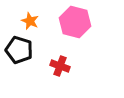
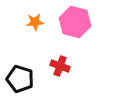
orange star: moved 5 px right, 1 px down; rotated 30 degrees counterclockwise
black pentagon: moved 1 px right, 29 px down
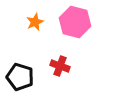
orange star: rotated 18 degrees counterclockwise
black pentagon: moved 2 px up
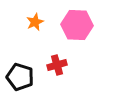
pink hexagon: moved 2 px right, 3 px down; rotated 12 degrees counterclockwise
red cross: moved 3 px left, 1 px up; rotated 36 degrees counterclockwise
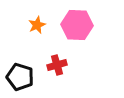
orange star: moved 2 px right, 3 px down
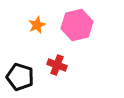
pink hexagon: rotated 16 degrees counterclockwise
red cross: rotated 36 degrees clockwise
